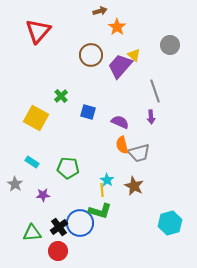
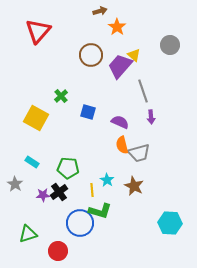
gray line: moved 12 px left
yellow line: moved 10 px left
cyan hexagon: rotated 20 degrees clockwise
black cross: moved 35 px up
green triangle: moved 4 px left, 1 px down; rotated 12 degrees counterclockwise
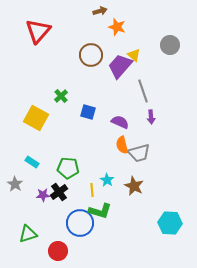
orange star: rotated 18 degrees counterclockwise
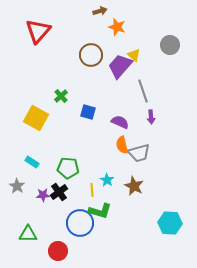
gray star: moved 2 px right, 2 px down
green triangle: rotated 18 degrees clockwise
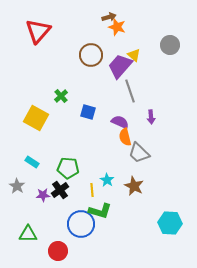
brown arrow: moved 9 px right, 6 px down
gray line: moved 13 px left
orange semicircle: moved 3 px right, 8 px up
gray trapezoid: rotated 60 degrees clockwise
black cross: moved 1 px right, 2 px up
blue circle: moved 1 px right, 1 px down
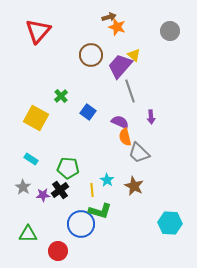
gray circle: moved 14 px up
blue square: rotated 21 degrees clockwise
cyan rectangle: moved 1 px left, 3 px up
gray star: moved 6 px right, 1 px down
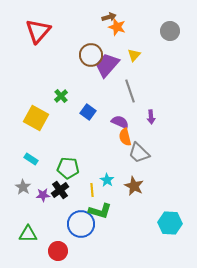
yellow triangle: rotated 32 degrees clockwise
purple trapezoid: moved 13 px left, 1 px up
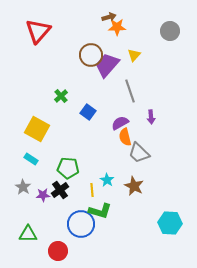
orange star: rotated 18 degrees counterclockwise
yellow square: moved 1 px right, 11 px down
purple semicircle: moved 1 px down; rotated 54 degrees counterclockwise
